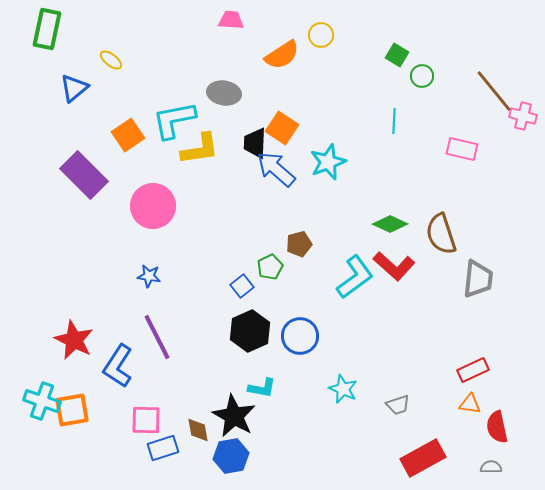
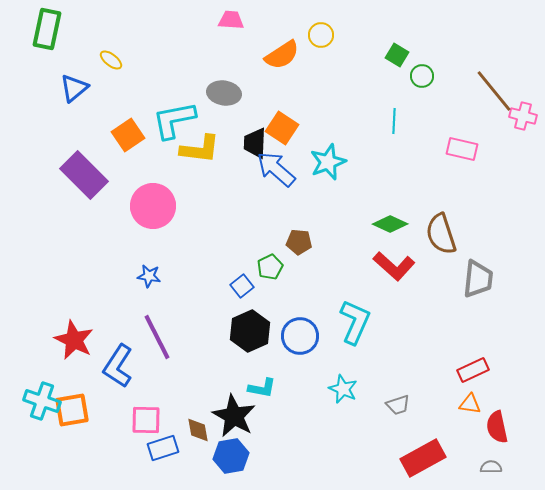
yellow L-shape at (200, 149): rotated 15 degrees clockwise
brown pentagon at (299, 244): moved 2 px up; rotated 20 degrees clockwise
cyan L-shape at (355, 277): moved 45 px down; rotated 30 degrees counterclockwise
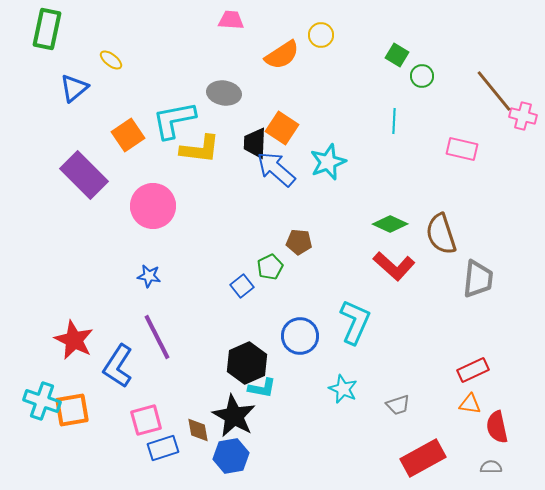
black hexagon at (250, 331): moved 3 px left, 32 px down
pink square at (146, 420): rotated 16 degrees counterclockwise
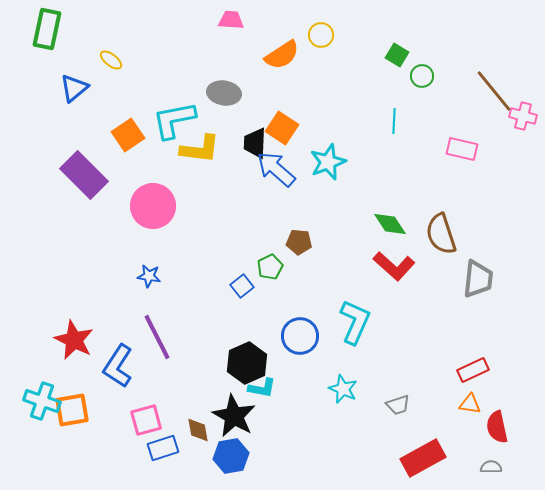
green diamond at (390, 224): rotated 32 degrees clockwise
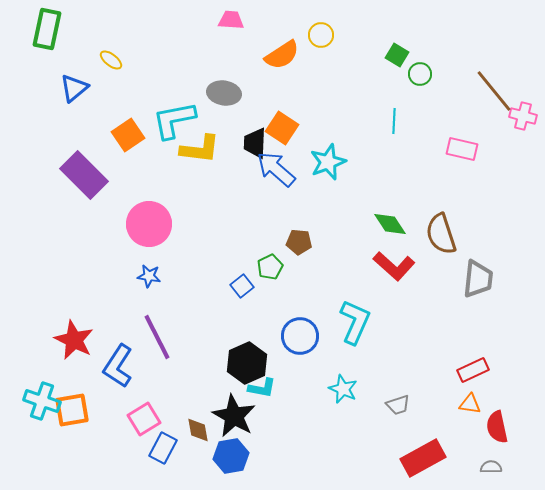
green circle at (422, 76): moved 2 px left, 2 px up
pink circle at (153, 206): moved 4 px left, 18 px down
pink square at (146, 420): moved 2 px left, 1 px up; rotated 16 degrees counterclockwise
blue rectangle at (163, 448): rotated 44 degrees counterclockwise
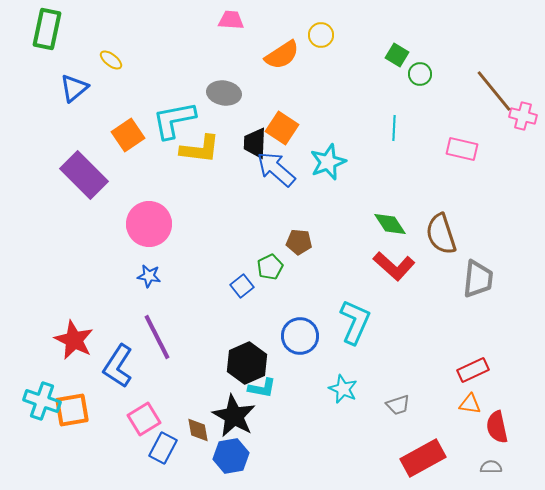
cyan line at (394, 121): moved 7 px down
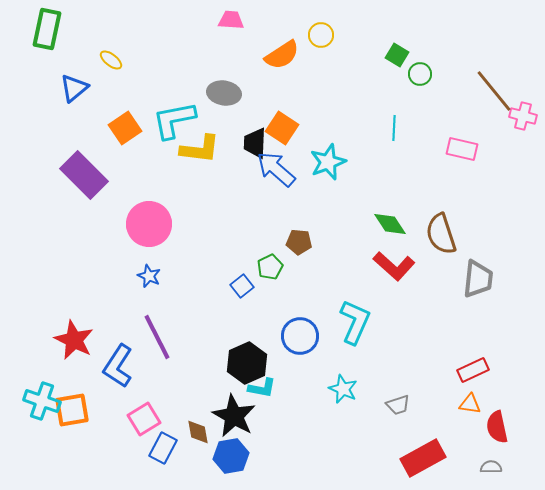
orange square at (128, 135): moved 3 px left, 7 px up
blue star at (149, 276): rotated 15 degrees clockwise
brown diamond at (198, 430): moved 2 px down
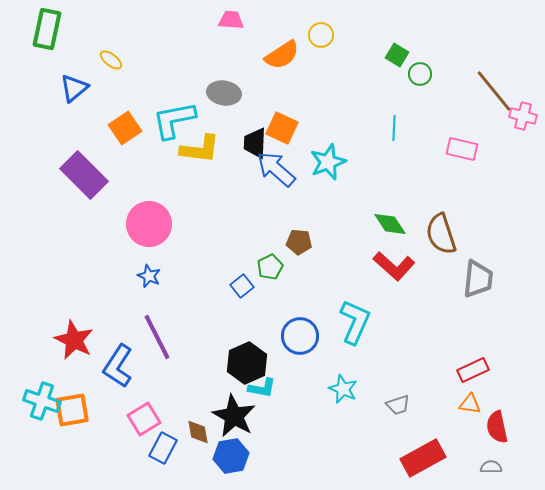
orange square at (282, 128): rotated 8 degrees counterclockwise
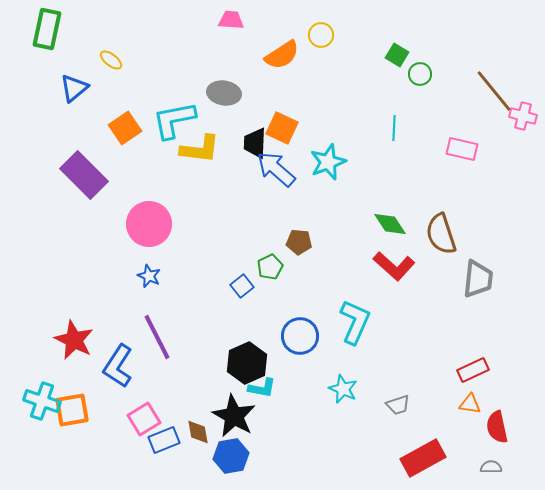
blue rectangle at (163, 448): moved 1 px right, 8 px up; rotated 40 degrees clockwise
